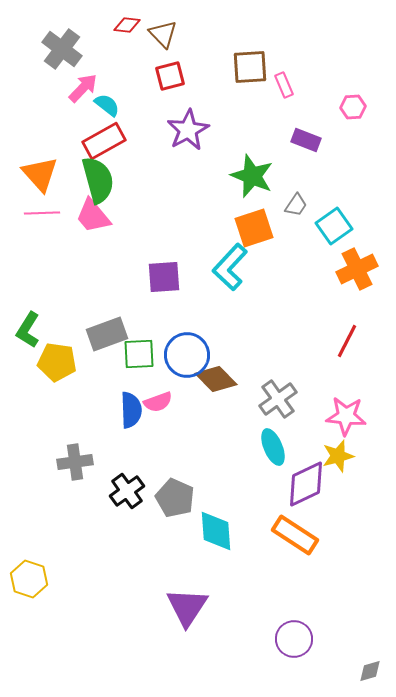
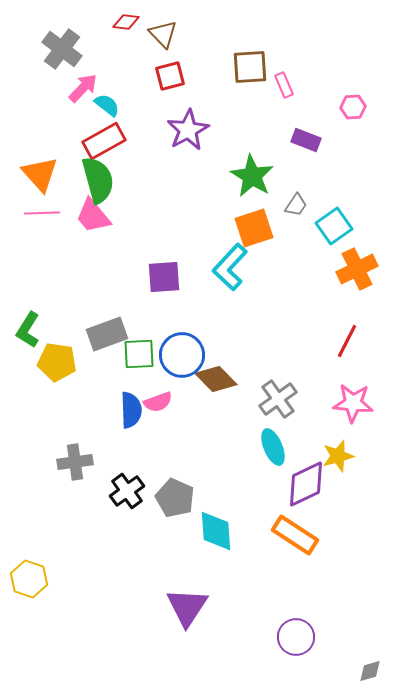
red diamond at (127, 25): moved 1 px left, 3 px up
green star at (252, 176): rotated 9 degrees clockwise
blue circle at (187, 355): moved 5 px left
pink star at (346, 416): moved 7 px right, 13 px up
purple circle at (294, 639): moved 2 px right, 2 px up
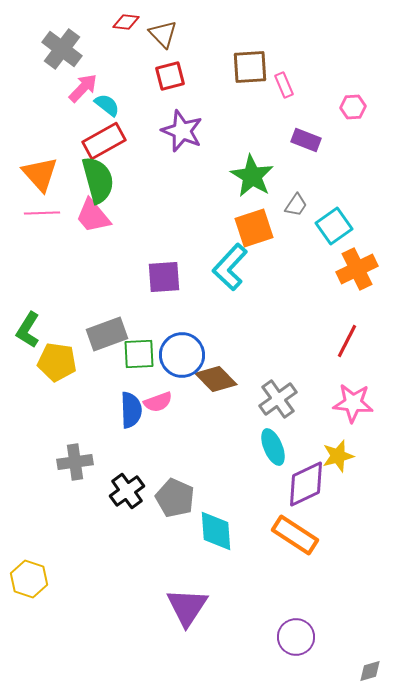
purple star at (188, 130): moved 6 px left, 1 px down; rotated 21 degrees counterclockwise
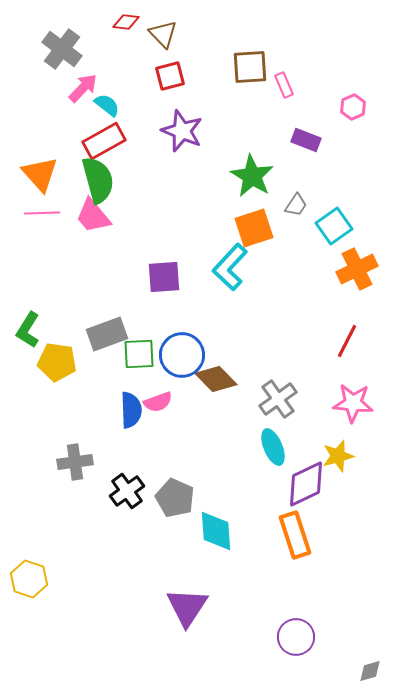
pink hexagon at (353, 107): rotated 20 degrees counterclockwise
orange rectangle at (295, 535): rotated 39 degrees clockwise
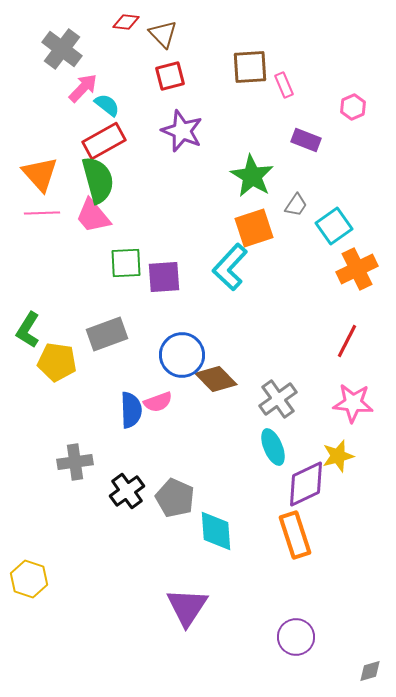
green square at (139, 354): moved 13 px left, 91 px up
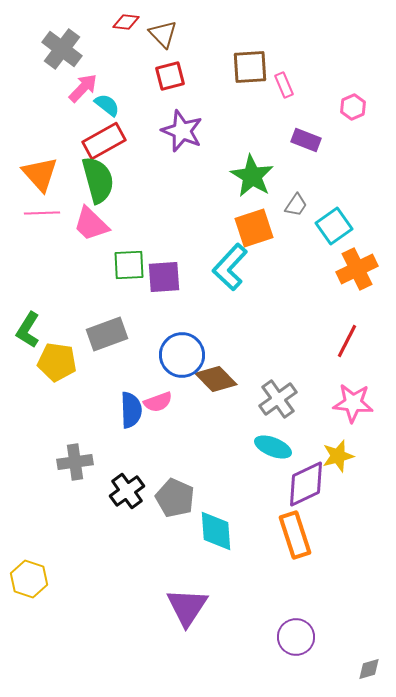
pink trapezoid at (93, 216): moved 2 px left, 8 px down; rotated 6 degrees counterclockwise
green square at (126, 263): moved 3 px right, 2 px down
cyan ellipse at (273, 447): rotated 45 degrees counterclockwise
gray diamond at (370, 671): moved 1 px left, 2 px up
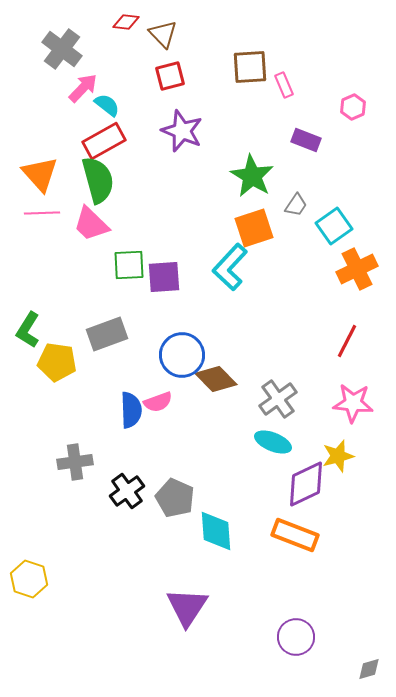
cyan ellipse at (273, 447): moved 5 px up
orange rectangle at (295, 535): rotated 51 degrees counterclockwise
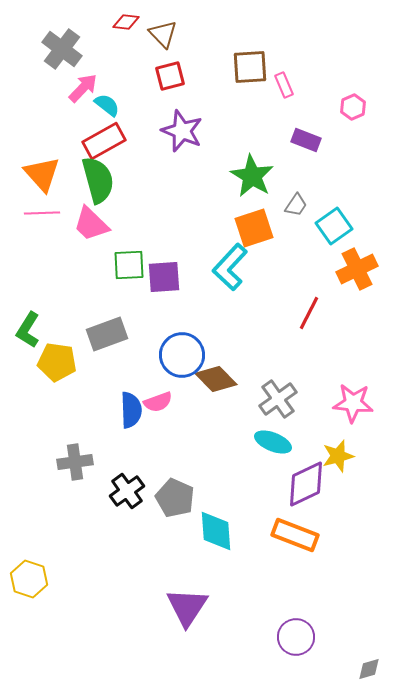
orange triangle at (40, 174): moved 2 px right
red line at (347, 341): moved 38 px left, 28 px up
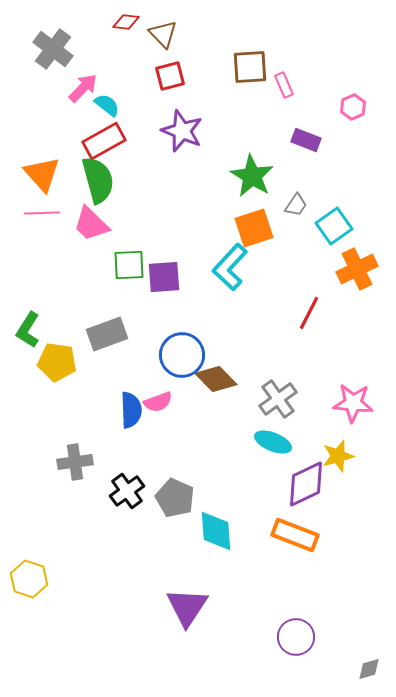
gray cross at (62, 49): moved 9 px left
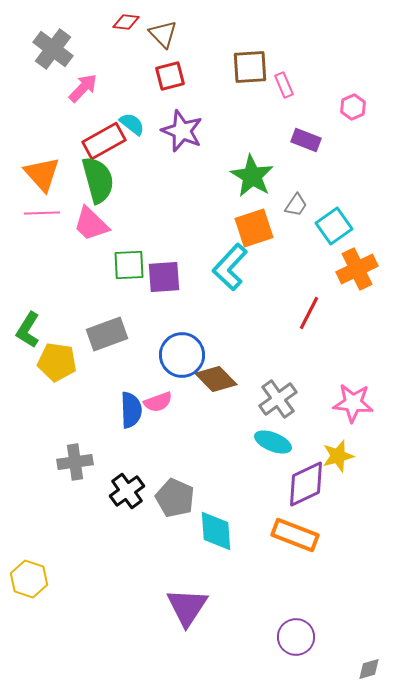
cyan semicircle at (107, 105): moved 25 px right, 19 px down
